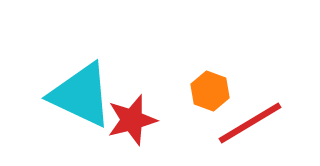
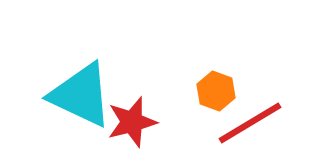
orange hexagon: moved 6 px right
red star: moved 2 px down
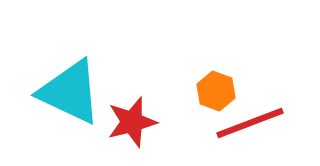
cyan triangle: moved 11 px left, 3 px up
red line: rotated 10 degrees clockwise
